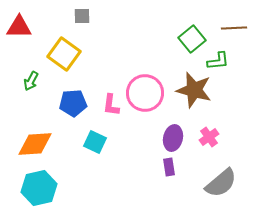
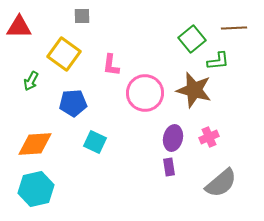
pink L-shape: moved 40 px up
pink cross: rotated 12 degrees clockwise
cyan hexagon: moved 3 px left, 1 px down
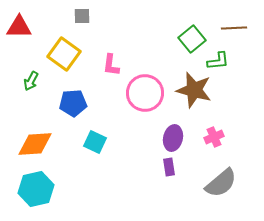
pink cross: moved 5 px right
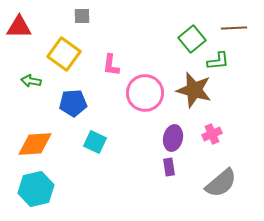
green arrow: rotated 72 degrees clockwise
pink cross: moved 2 px left, 3 px up
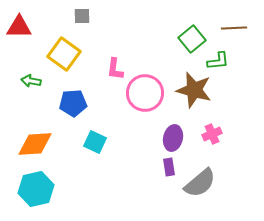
pink L-shape: moved 4 px right, 4 px down
gray semicircle: moved 21 px left
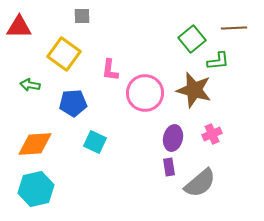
pink L-shape: moved 5 px left, 1 px down
green arrow: moved 1 px left, 4 px down
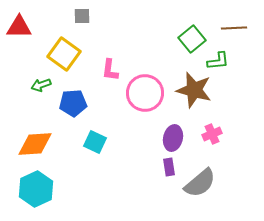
green arrow: moved 11 px right; rotated 30 degrees counterclockwise
cyan hexagon: rotated 12 degrees counterclockwise
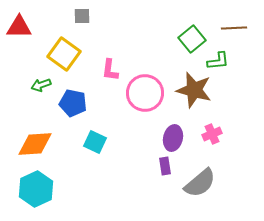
blue pentagon: rotated 16 degrees clockwise
purple rectangle: moved 4 px left, 1 px up
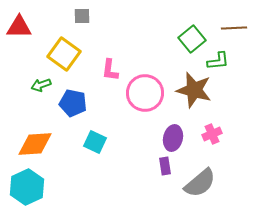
cyan hexagon: moved 9 px left, 2 px up
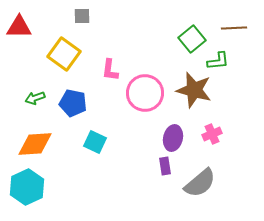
green arrow: moved 6 px left, 13 px down
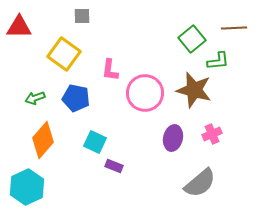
blue pentagon: moved 3 px right, 5 px up
orange diamond: moved 8 px right, 4 px up; rotated 45 degrees counterclockwise
purple rectangle: moved 51 px left; rotated 60 degrees counterclockwise
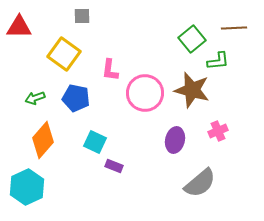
brown star: moved 2 px left
pink cross: moved 6 px right, 3 px up
purple ellipse: moved 2 px right, 2 px down
